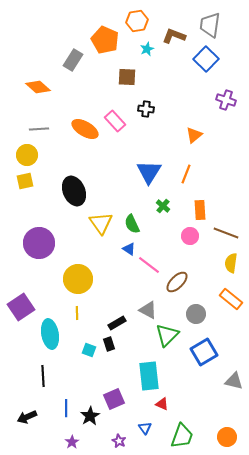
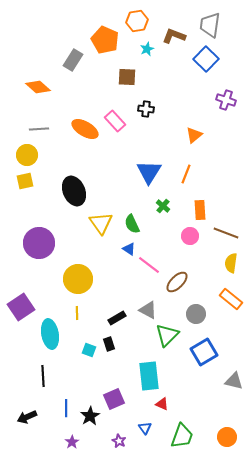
black rectangle at (117, 323): moved 5 px up
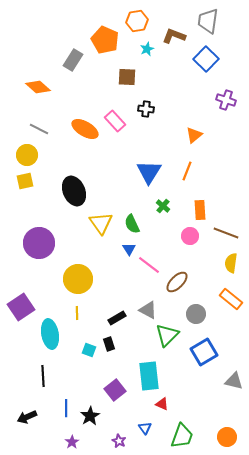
gray trapezoid at (210, 25): moved 2 px left, 4 px up
gray line at (39, 129): rotated 30 degrees clockwise
orange line at (186, 174): moved 1 px right, 3 px up
blue triangle at (129, 249): rotated 24 degrees clockwise
purple square at (114, 399): moved 1 px right, 9 px up; rotated 15 degrees counterclockwise
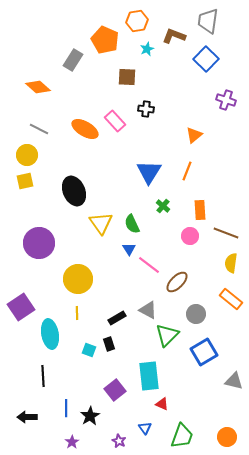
black arrow at (27, 417): rotated 24 degrees clockwise
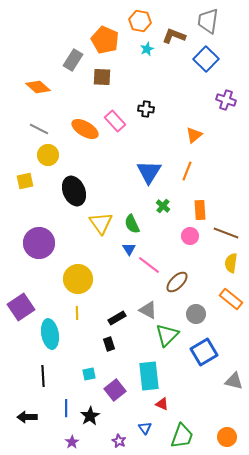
orange hexagon at (137, 21): moved 3 px right; rotated 20 degrees clockwise
brown square at (127, 77): moved 25 px left
yellow circle at (27, 155): moved 21 px right
cyan square at (89, 350): moved 24 px down; rotated 32 degrees counterclockwise
